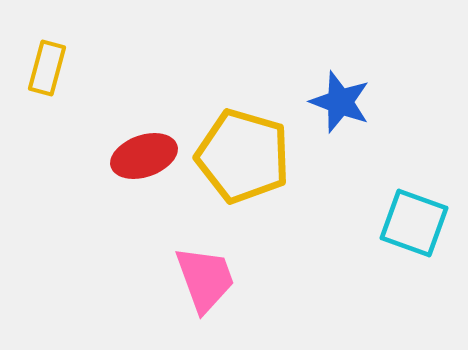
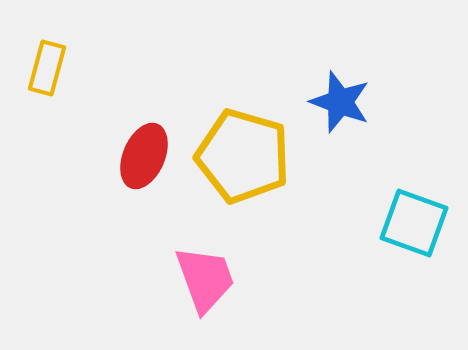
red ellipse: rotated 48 degrees counterclockwise
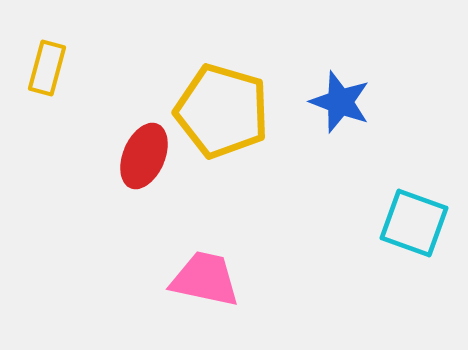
yellow pentagon: moved 21 px left, 45 px up
pink trapezoid: rotated 58 degrees counterclockwise
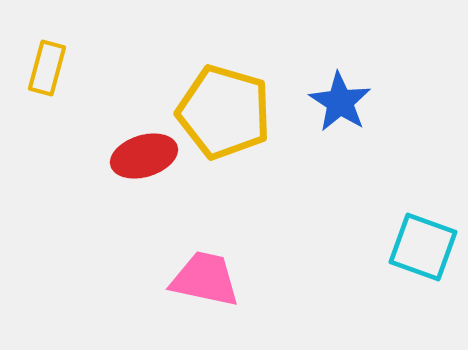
blue star: rotated 12 degrees clockwise
yellow pentagon: moved 2 px right, 1 px down
red ellipse: rotated 50 degrees clockwise
cyan square: moved 9 px right, 24 px down
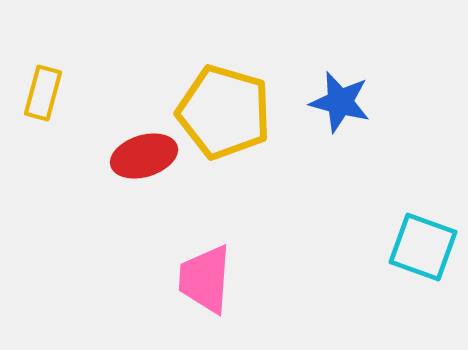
yellow rectangle: moved 4 px left, 25 px down
blue star: rotated 18 degrees counterclockwise
pink trapezoid: rotated 98 degrees counterclockwise
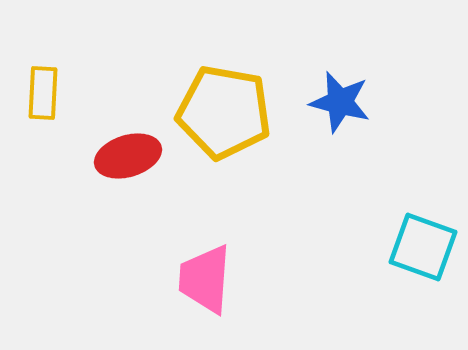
yellow rectangle: rotated 12 degrees counterclockwise
yellow pentagon: rotated 6 degrees counterclockwise
red ellipse: moved 16 px left
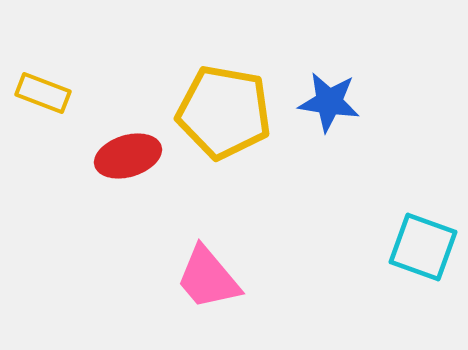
yellow rectangle: rotated 72 degrees counterclockwise
blue star: moved 11 px left; rotated 6 degrees counterclockwise
pink trapezoid: moved 3 px right, 1 px up; rotated 44 degrees counterclockwise
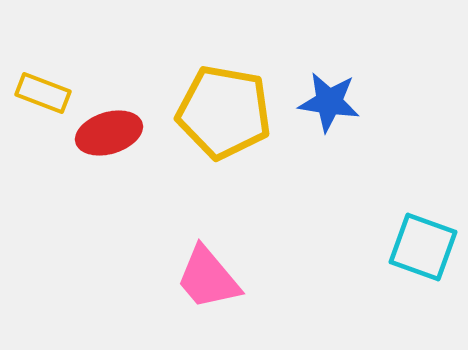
red ellipse: moved 19 px left, 23 px up
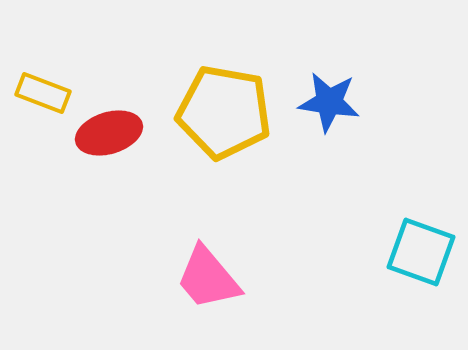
cyan square: moved 2 px left, 5 px down
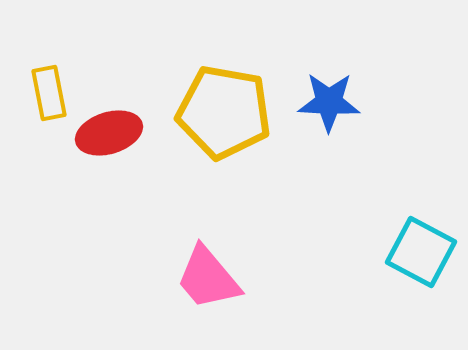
yellow rectangle: moved 6 px right; rotated 58 degrees clockwise
blue star: rotated 6 degrees counterclockwise
cyan square: rotated 8 degrees clockwise
